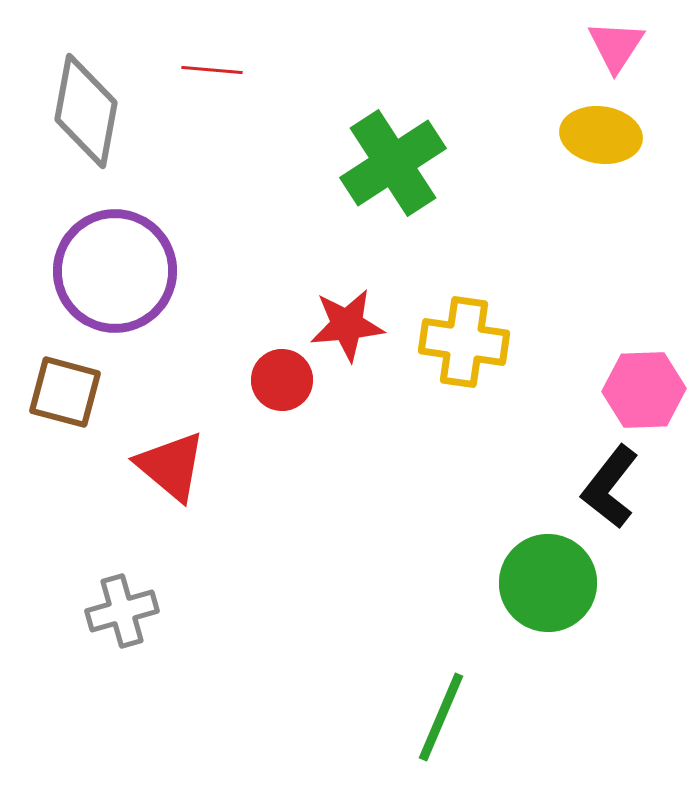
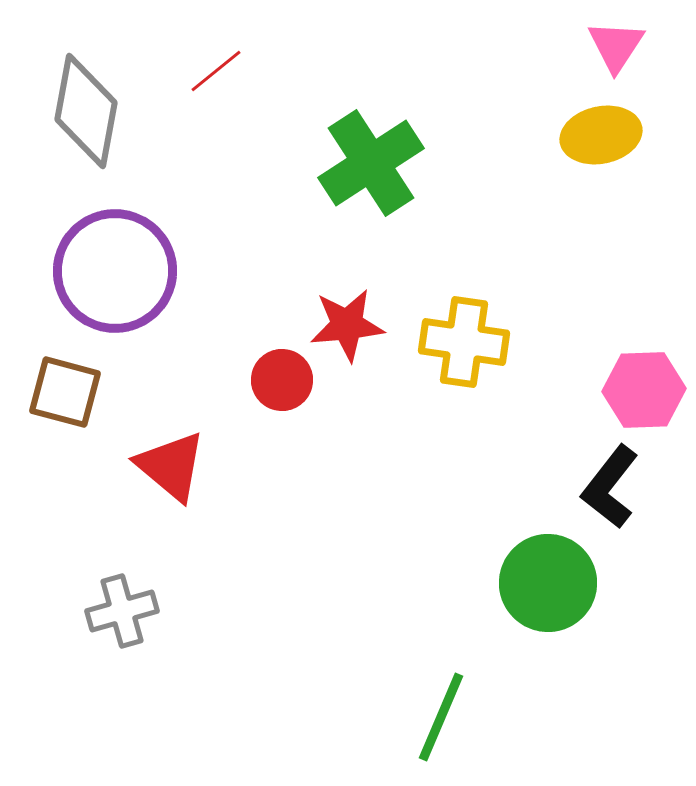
red line: moved 4 px right, 1 px down; rotated 44 degrees counterclockwise
yellow ellipse: rotated 20 degrees counterclockwise
green cross: moved 22 px left
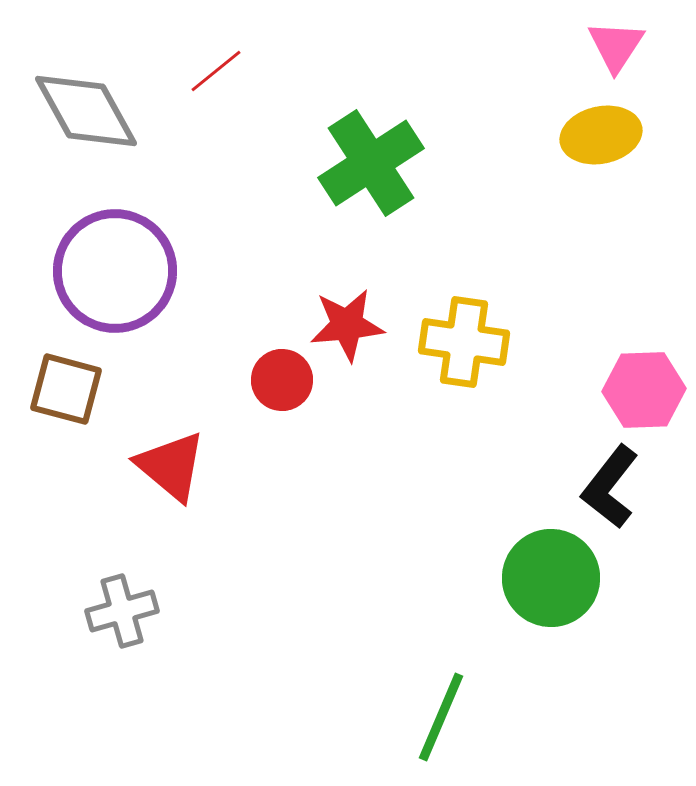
gray diamond: rotated 39 degrees counterclockwise
brown square: moved 1 px right, 3 px up
green circle: moved 3 px right, 5 px up
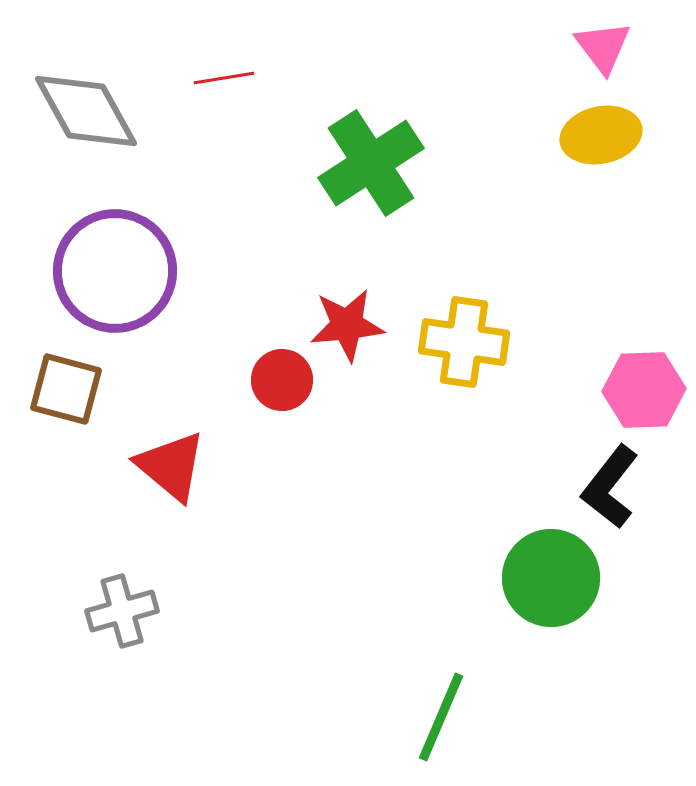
pink triangle: moved 13 px left, 1 px down; rotated 10 degrees counterclockwise
red line: moved 8 px right, 7 px down; rotated 30 degrees clockwise
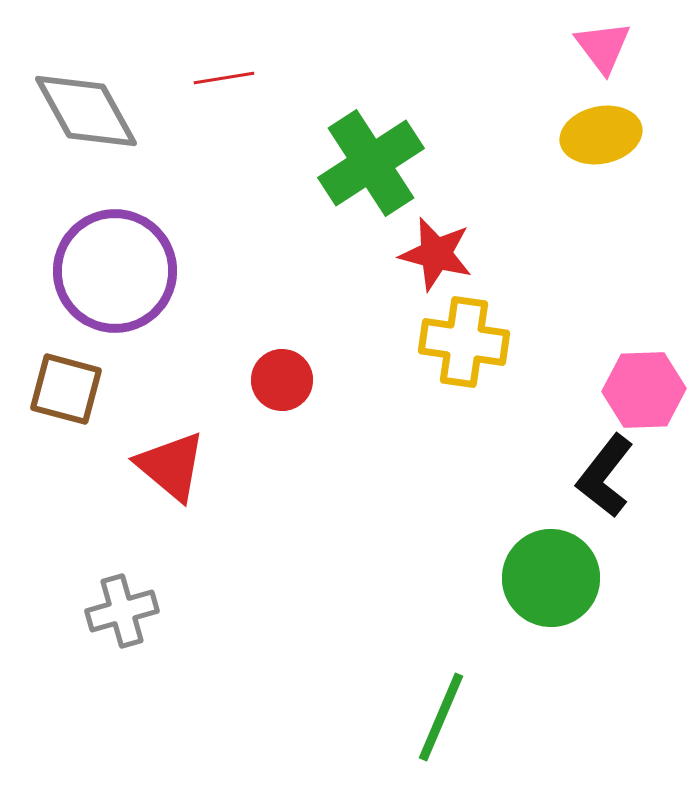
red star: moved 89 px right, 71 px up; rotated 20 degrees clockwise
black L-shape: moved 5 px left, 11 px up
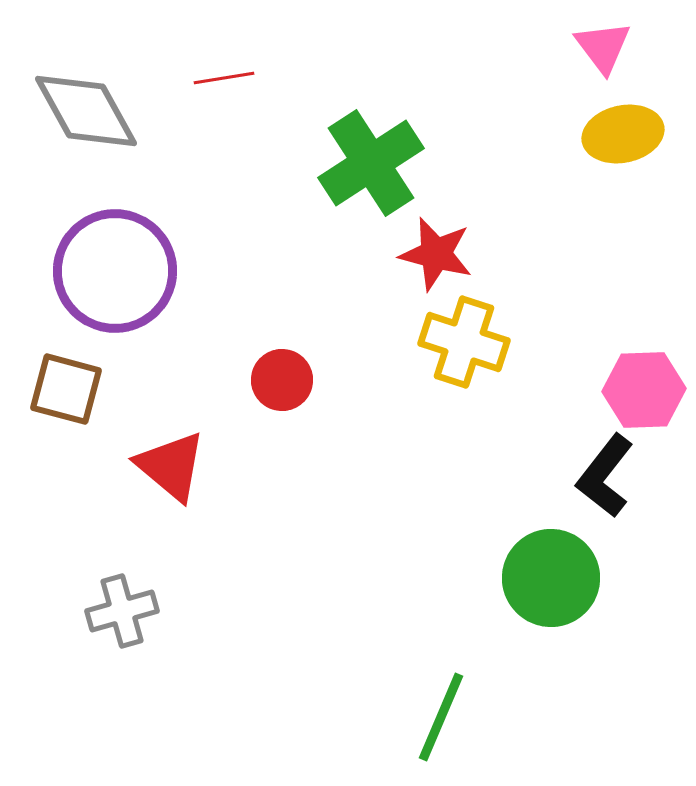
yellow ellipse: moved 22 px right, 1 px up
yellow cross: rotated 10 degrees clockwise
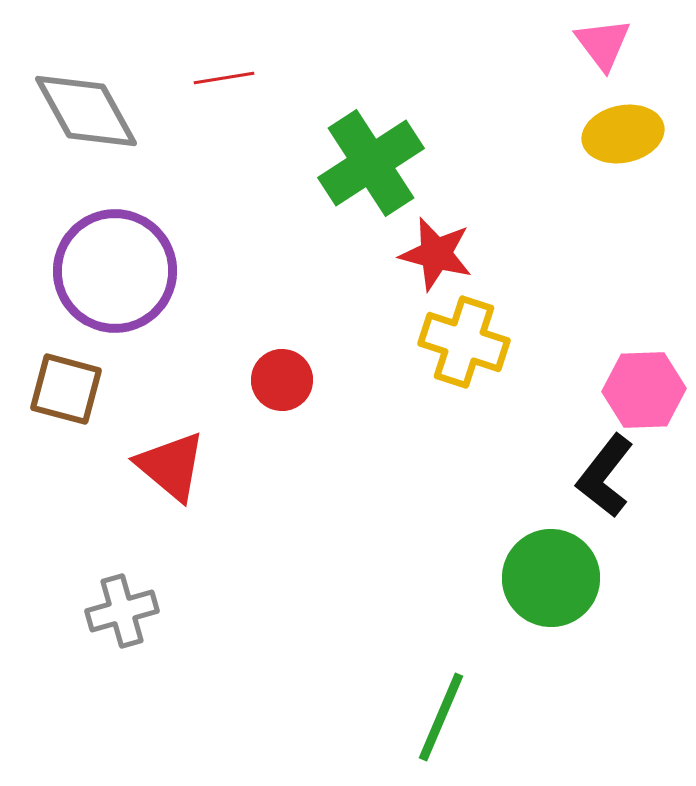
pink triangle: moved 3 px up
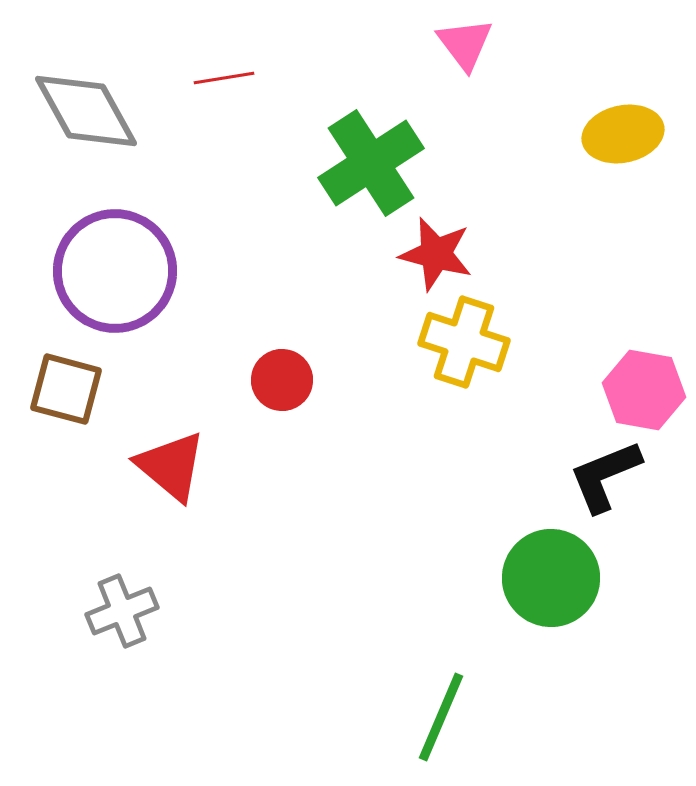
pink triangle: moved 138 px left
pink hexagon: rotated 12 degrees clockwise
black L-shape: rotated 30 degrees clockwise
gray cross: rotated 6 degrees counterclockwise
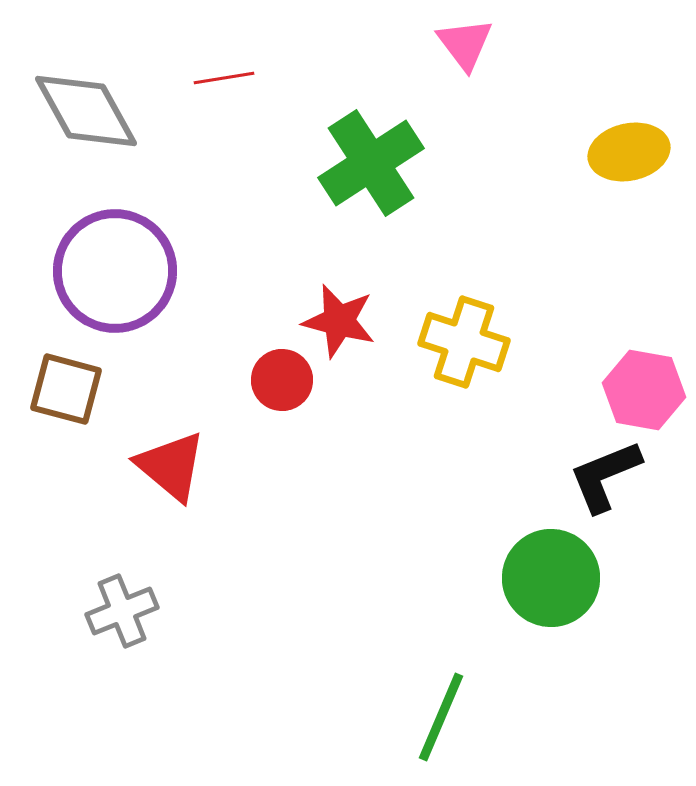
yellow ellipse: moved 6 px right, 18 px down
red star: moved 97 px left, 67 px down
